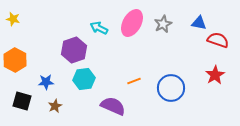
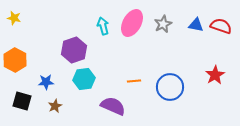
yellow star: moved 1 px right, 1 px up
blue triangle: moved 3 px left, 2 px down
cyan arrow: moved 4 px right, 2 px up; rotated 48 degrees clockwise
red semicircle: moved 3 px right, 14 px up
orange line: rotated 16 degrees clockwise
blue circle: moved 1 px left, 1 px up
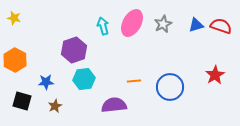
blue triangle: rotated 28 degrees counterclockwise
purple semicircle: moved 1 px right, 1 px up; rotated 30 degrees counterclockwise
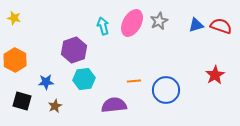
gray star: moved 4 px left, 3 px up
blue circle: moved 4 px left, 3 px down
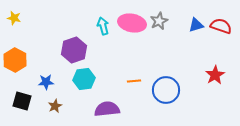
pink ellipse: rotated 72 degrees clockwise
purple semicircle: moved 7 px left, 4 px down
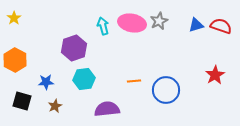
yellow star: rotated 24 degrees clockwise
purple hexagon: moved 2 px up
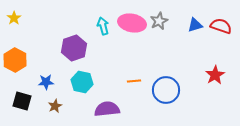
blue triangle: moved 1 px left
cyan hexagon: moved 2 px left, 3 px down; rotated 20 degrees clockwise
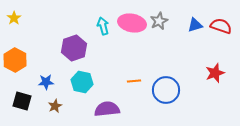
red star: moved 2 px up; rotated 12 degrees clockwise
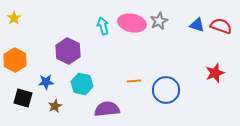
blue triangle: moved 2 px right; rotated 35 degrees clockwise
purple hexagon: moved 6 px left, 3 px down; rotated 15 degrees counterclockwise
cyan hexagon: moved 2 px down
black square: moved 1 px right, 3 px up
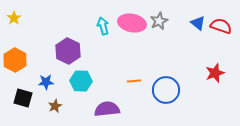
blue triangle: moved 1 px right, 2 px up; rotated 21 degrees clockwise
cyan hexagon: moved 1 px left, 3 px up; rotated 10 degrees counterclockwise
